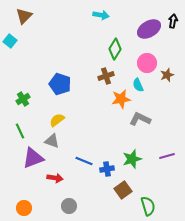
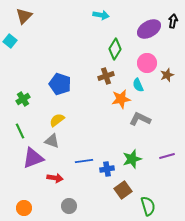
blue line: rotated 30 degrees counterclockwise
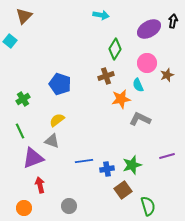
green star: moved 6 px down
red arrow: moved 15 px left, 7 px down; rotated 112 degrees counterclockwise
